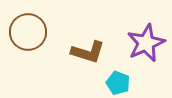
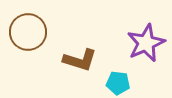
brown L-shape: moved 8 px left, 8 px down
cyan pentagon: rotated 15 degrees counterclockwise
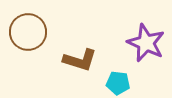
purple star: rotated 24 degrees counterclockwise
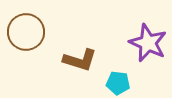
brown circle: moved 2 px left
purple star: moved 2 px right
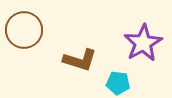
brown circle: moved 2 px left, 2 px up
purple star: moved 5 px left; rotated 18 degrees clockwise
